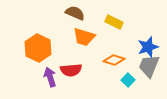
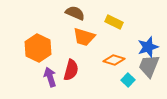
red semicircle: rotated 70 degrees counterclockwise
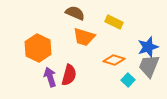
red semicircle: moved 2 px left, 5 px down
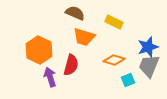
orange hexagon: moved 1 px right, 2 px down
red semicircle: moved 2 px right, 10 px up
cyan square: rotated 24 degrees clockwise
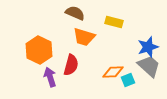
yellow rectangle: rotated 12 degrees counterclockwise
orange diamond: moved 1 px left, 12 px down; rotated 20 degrees counterclockwise
gray trapezoid: rotated 110 degrees clockwise
